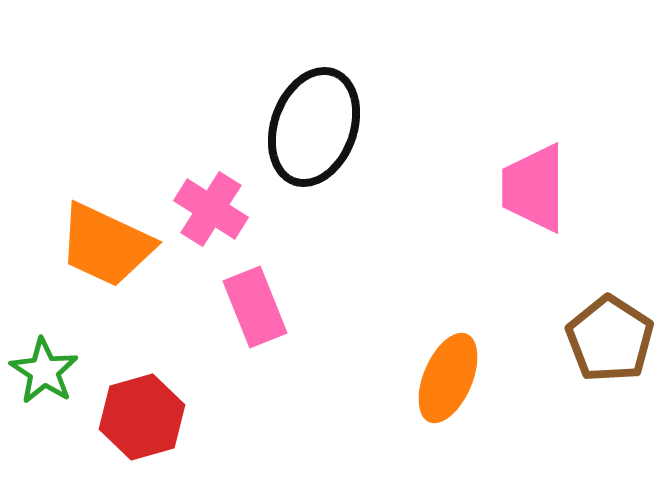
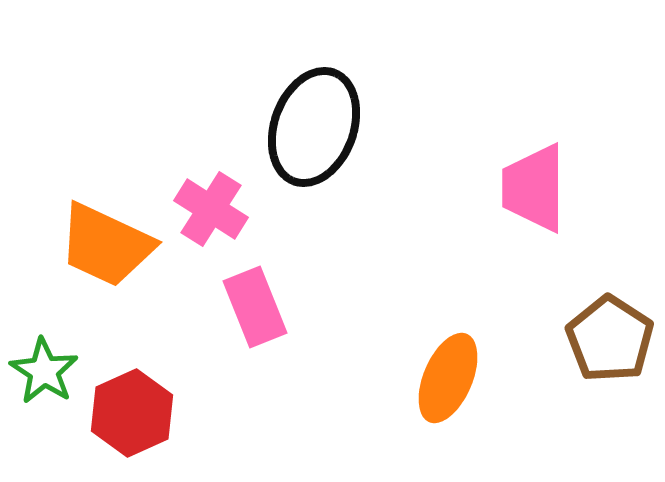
red hexagon: moved 10 px left, 4 px up; rotated 8 degrees counterclockwise
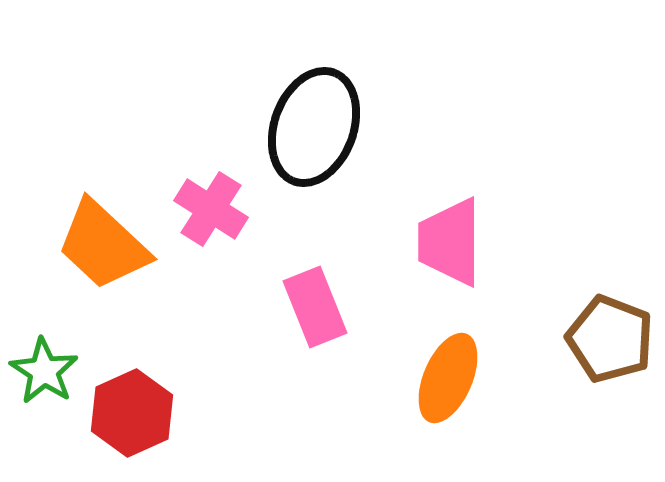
pink trapezoid: moved 84 px left, 54 px down
orange trapezoid: moved 3 px left; rotated 18 degrees clockwise
pink rectangle: moved 60 px right
brown pentagon: rotated 12 degrees counterclockwise
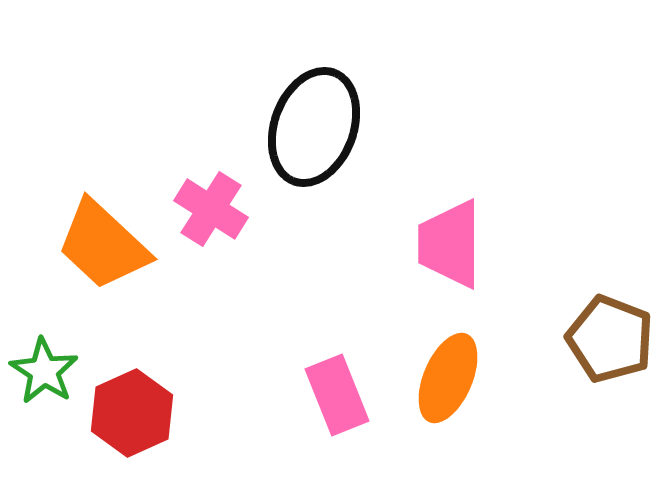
pink trapezoid: moved 2 px down
pink rectangle: moved 22 px right, 88 px down
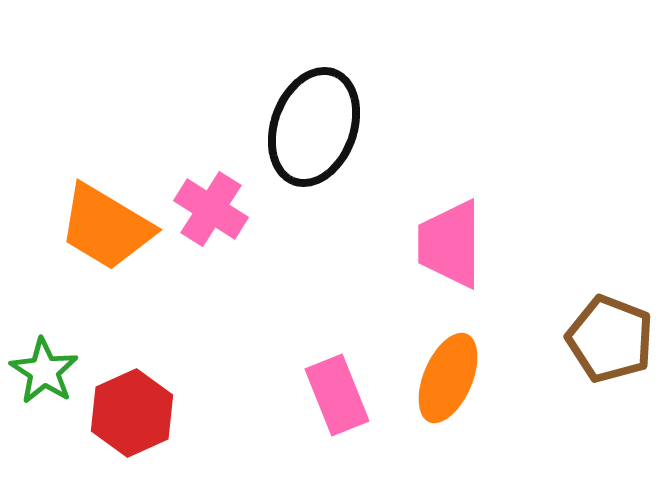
orange trapezoid: moved 3 px right, 18 px up; rotated 12 degrees counterclockwise
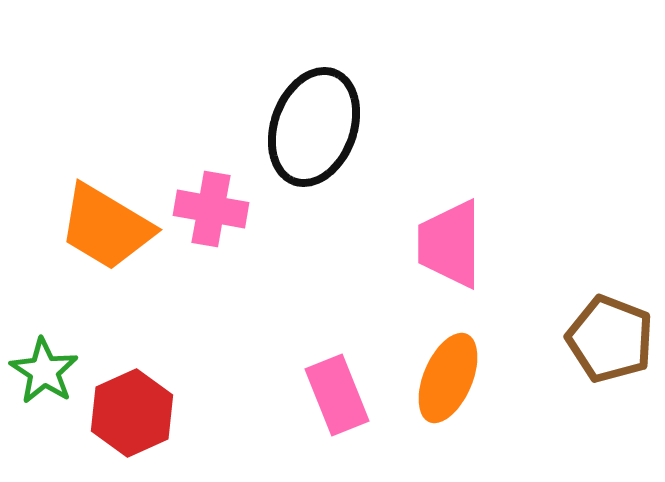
pink cross: rotated 22 degrees counterclockwise
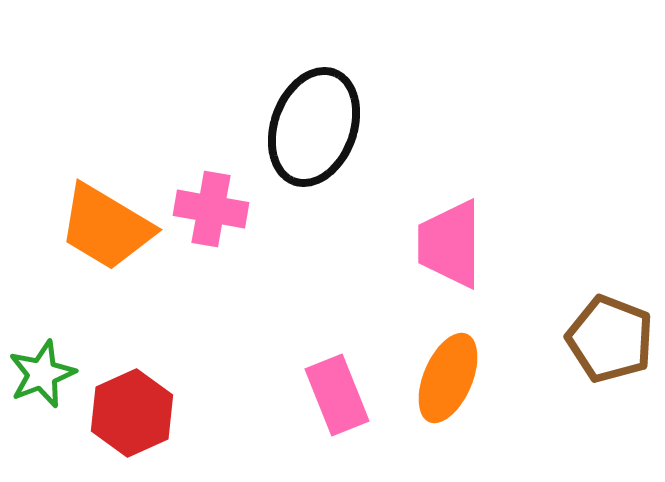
green star: moved 2 px left, 3 px down; rotated 18 degrees clockwise
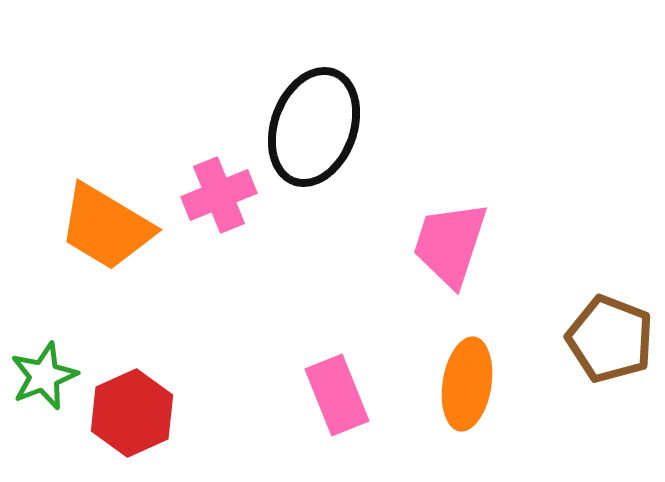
pink cross: moved 8 px right, 14 px up; rotated 32 degrees counterclockwise
pink trapezoid: rotated 18 degrees clockwise
green star: moved 2 px right, 2 px down
orange ellipse: moved 19 px right, 6 px down; rotated 14 degrees counterclockwise
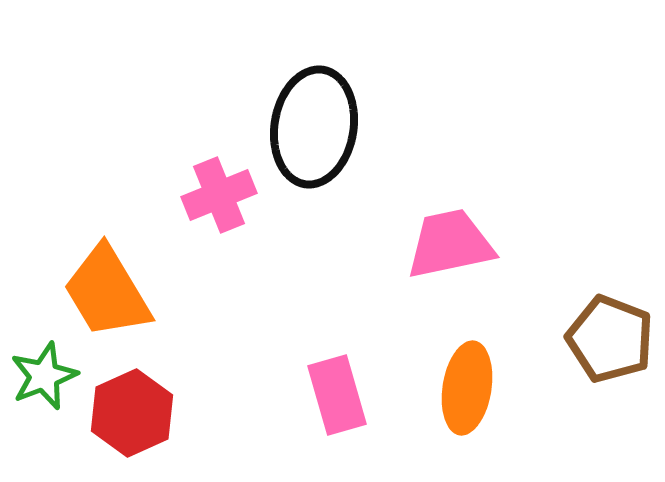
black ellipse: rotated 11 degrees counterclockwise
orange trapezoid: moved 1 px right, 65 px down; rotated 28 degrees clockwise
pink trapezoid: rotated 60 degrees clockwise
orange ellipse: moved 4 px down
pink rectangle: rotated 6 degrees clockwise
